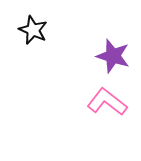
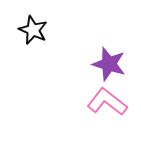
purple star: moved 4 px left, 8 px down
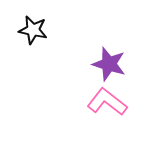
black star: rotated 12 degrees counterclockwise
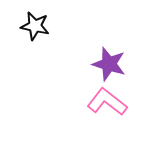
black star: moved 2 px right, 4 px up
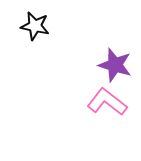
purple star: moved 6 px right, 1 px down
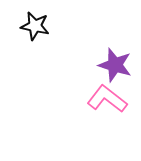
pink L-shape: moved 3 px up
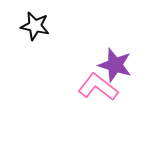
pink L-shape: moved 9 px left, 12 px up
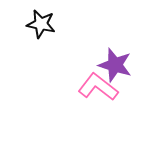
black star: moved 6 px right, 2 px up
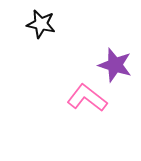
pink L-shape: moved 11 px left, 11 px down
